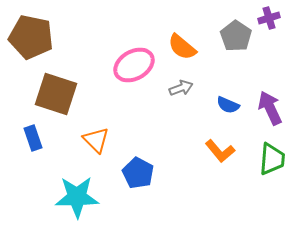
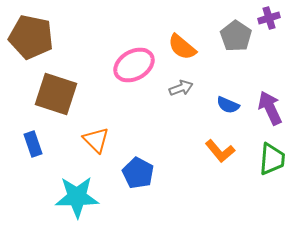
blue rectangle: moved 6 px down
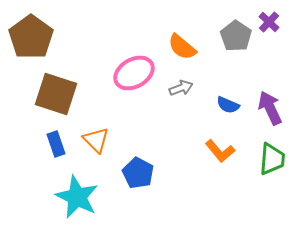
purple cross: moved 4 px down; rotated 30 degrees counterclockwise
brown pentagon: rotated 24 degrees clockwise
pink ellipse: moved 8 px down
blue rectangle: moved 23 px right
cyan star: rotated 27 degrees clockwise
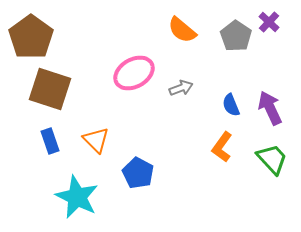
orange semicircle: moved 17 px up
brown square: moved 6 px left, 5 px up
blue semicircle: moved 3 px right; rotated 45 degrees clockwise
blue rectangle: moved 6 px left, 3 px up
orange L-shape: moved 2 px right, 4 px up; rotated 76 degrees clockwise
green trapezoid: rotated 48 degrees counterclockwise
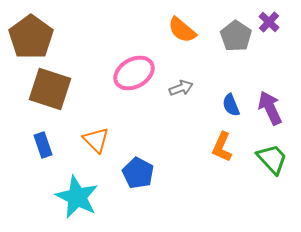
blue rectangle: moved 7 px left, 4 px down
orange L-shape: rotated 12 degrees counterclockwise
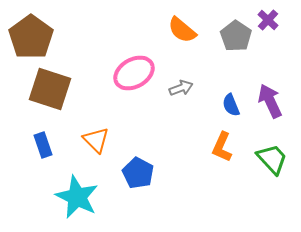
purple cross: moved 1 px left, 2 px up
purple arrow: moved 7 px up
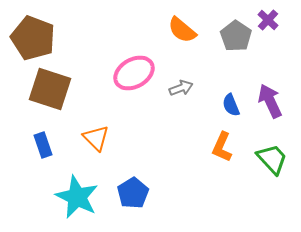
brown pentagon: moved 2 px right, 1 px down; rotated 15 degrees counterclockwise
orange triangle: moved 2 px up
blue pentagon: moved 5 px left, 20 px down; rotated 12 degrees clockwise
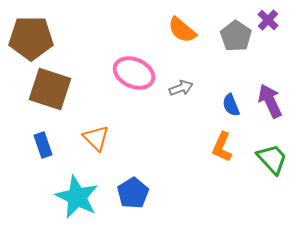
brown pentagon: moved 2 px left; rotated 21 degrees counterclockwise
pink ellipse: rotated 54 degrees clockwise
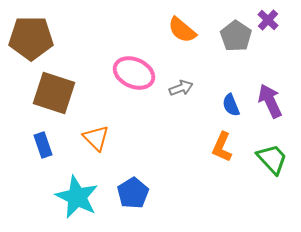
brown square: moved 4 px right, 4 px down
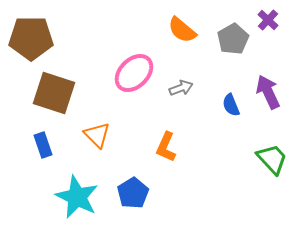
gray pentagon: moved 3 px left, 3 px down; rotated 8 degrees clockwise
pink ellipse: rotated 69 degrees counterclockwise
purple arrow: moved 2 px left, 9 px up
orange triangle: moved 1 px right, 3 px up
orange L-shape: moved 56 px left
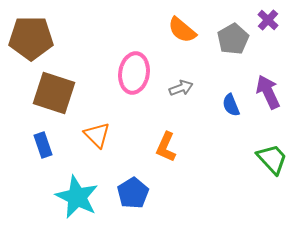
pink ellipse: rotated 36 degrees counterclockwise
